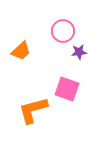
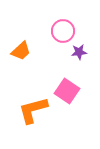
pink square: moved 2 px down; rotated 15 degrees clockwise
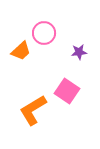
pink circle: moved 19 px left, 2 px down
orange L-shape: rotated 16 degrees counterclockwise
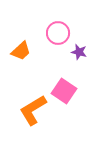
pink circle: moved 14 px right
purple star: rotated 21 degrees clockwise
pink square: moved 3 px left
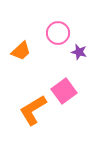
pink square: rotated 20 degrees clockwise
